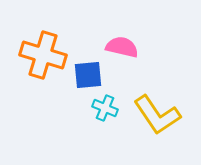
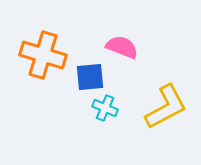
pink semicircle: rotated 8 degrees clockwise
blue square: moved 2 px right, 2 px down
yellow L-shape: moved 9 px right, 8 px up; rotated 84 degrees counterclockwise
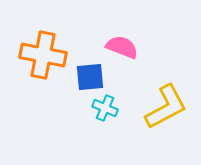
orange cross: rotated 6 degrees counterclockwise
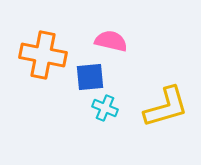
pink semicircle: moved 11 px left, 6 px up; rotated 8 degrees counterclockwise
yellow L-shape: rotated 12 degrees clockwise
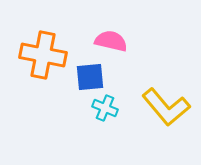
yellow L-shape: rotated 66 degrees clockwise
